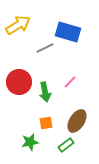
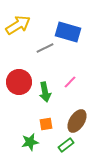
orange square: moved 1 px down
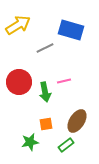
blue rectangle: moved 3 px right, 2 px up
pink line: moved 6 px left, 1 px up; rotated 32 degrees clockwise
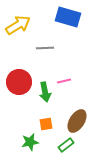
blue rectangle: moved 3 px left, 13 px up
gray line: rotated 24 degrees clockwise
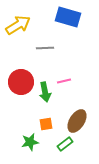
red circle: moved 2 px right
green rectangle: moved 1 px left, 1 px up
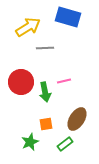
yellow arrow: moved 10 px right, 2 px down
brown ellipse: moved 2 px up
green star: rotated 12 degrees counterclockwise
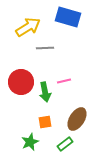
orange square: moved 1 px left, 2 px up
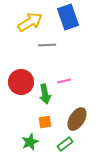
blue rectangle: rotated 55 degrees clockwise
yellow arrow: moved 2 px right, 5 px up
gray line: moved 2 px right, 3 px up
green arrow: moved 2 px down
